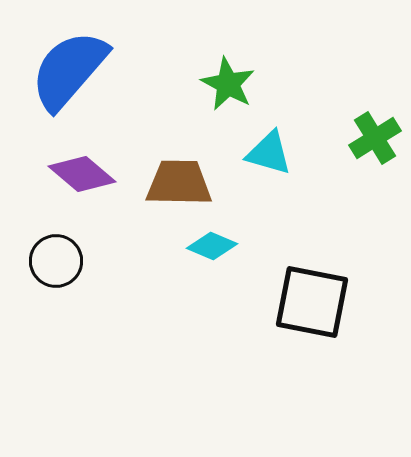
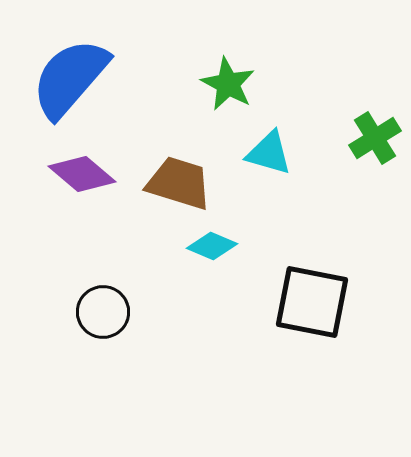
blue semicircle: moved 1 px right, 8 px down
brown trapezoid: rotated 16 degrees clockwise
black circle: moved 47 px right, 51 px down
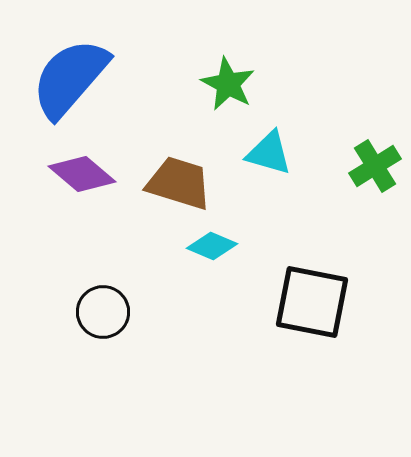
green cross: moved 28 px down
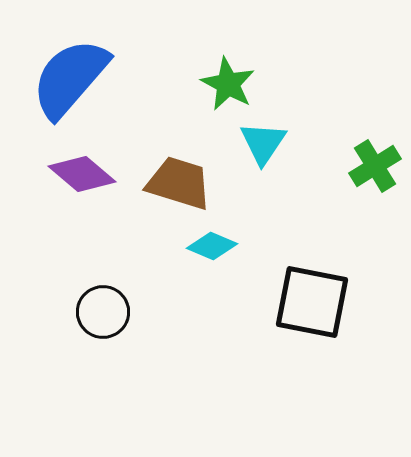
cyan triangle: moved 6 px left, 10 px up; rotated 48 degrees clockwise
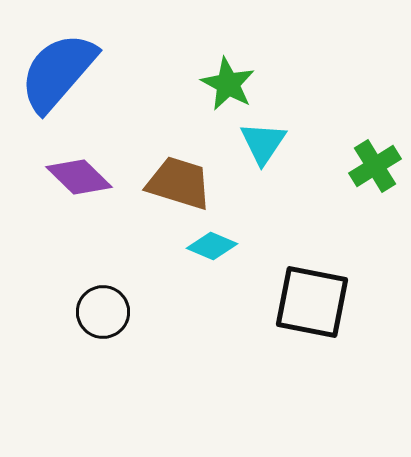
blue semicircle: moved 12 px left, 6 px up
purple diamond: moved 3 px left, 3 px down; rotated 4 degrees clockwise
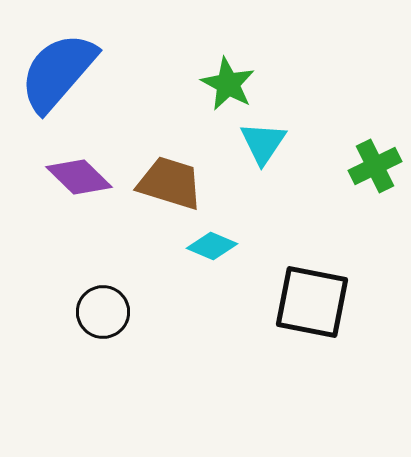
green cross: rotated 6 degrees clockwise
brown trapezoid: moved 9 px left
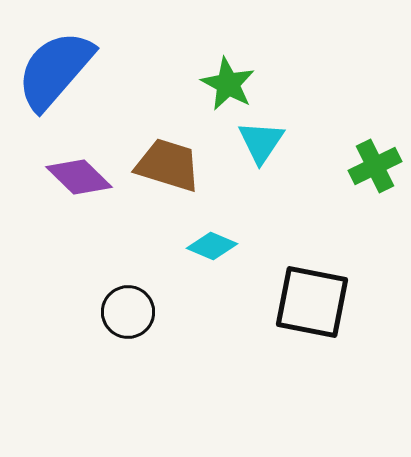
blue semicircle: moved 3 px left, 2 px up
cyan triangle: moved 2 px left, 1 px up
brown trapezoid: moved 2 px left, 18 px up
black circle: moved 25 px right
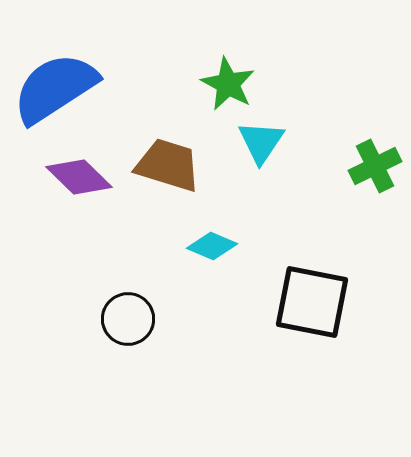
blue semicircle: moved 18 px down; rotated 16 degrees clockwise
black circle: moved 7 px down
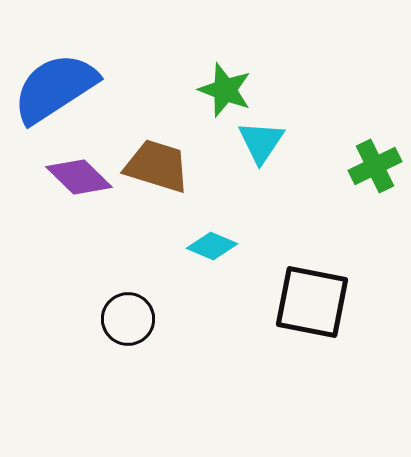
green star: moved 3 px left, 6 px down; rotated 8 degrees counterclockwise
brown trapezoid: moved 11 px left, 1 px down
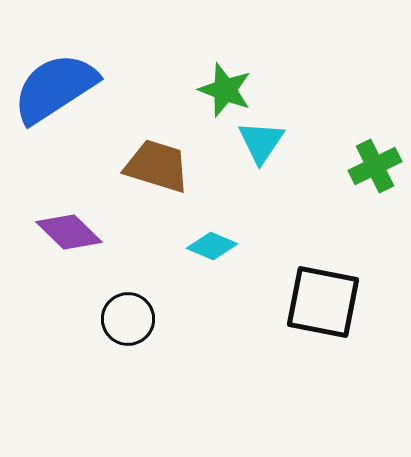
purple diamond: moved 10 px left, 55 px down
black square: moved 11 px right
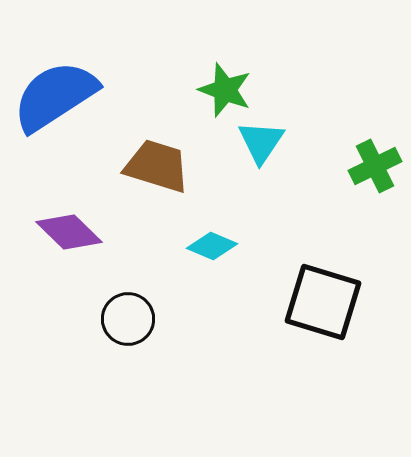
blue semicircle: moved 8 px down
black square: rotated 6 degrees clockwise
